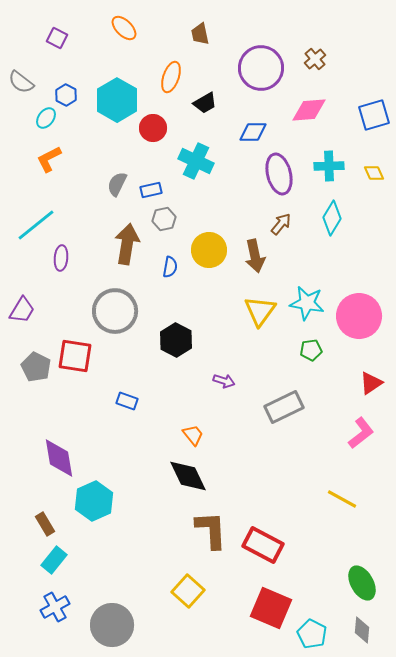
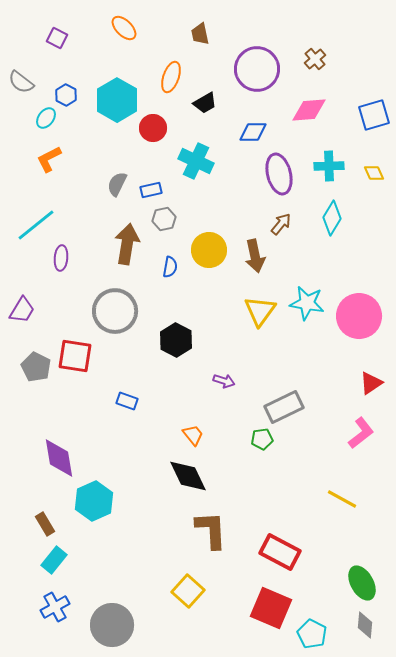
purple circle at (261, 68): moved 4 px left, 1 px down
green pentagon at (311, 350): moved 49 px left, 89 px down
red rectangle at (263, 545): moved 17 px right, 7 px down
gray diamond at (362, 630): moved 3 px right, 5 px up
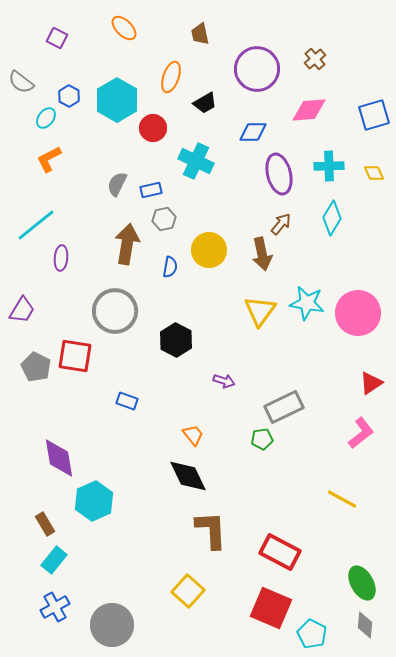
blue hexagon at (66, 95): moved 3 px right, 1 px down
brown arrow at (255, 256): moved 7 px right, 2 px up
pink circle at (359, 316): moved 1 px left, 3 px up
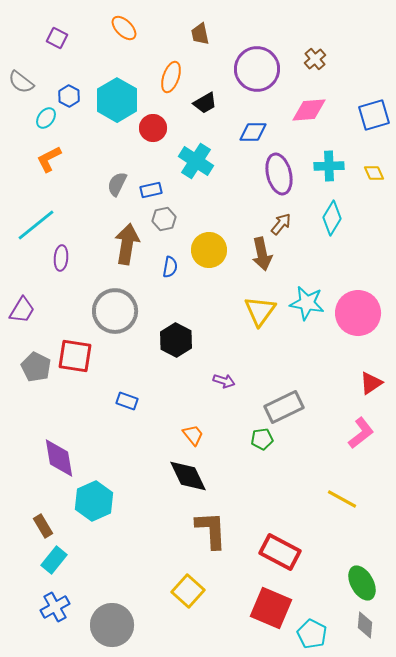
cyan cross at (196, 161): rotated 8 degrees clockwise
brown rectangle at (45, 524): moved 2 px left, 2 px down
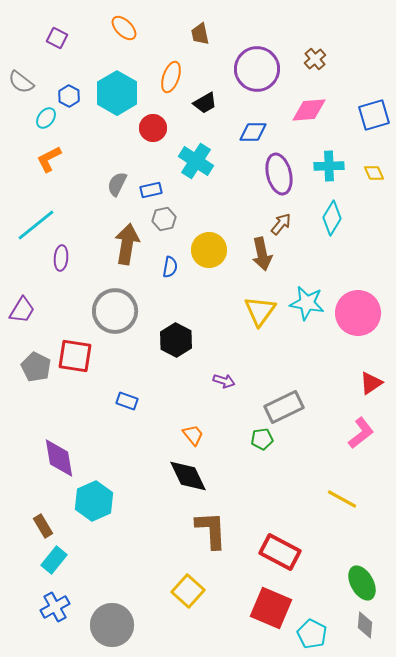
cyan hexagon at (117, 100): moved 7 px up
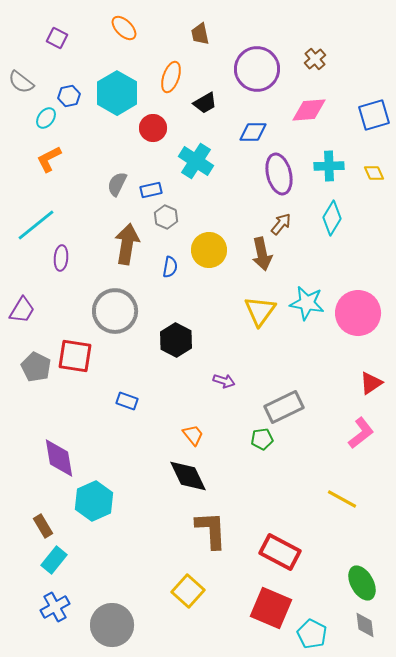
blue hexagon at (69, 96): rotated 20 degrees clockwise
gray hexagon at (164, 219): moved 2 px right, 2 px up; rotated 25 degrees counterclockwise
gray diamond at (365, 625): rotated 12 degrees counterclockwise
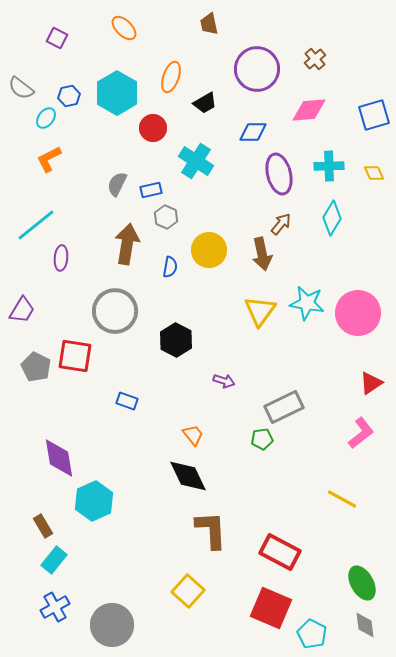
brown trapezoid at (200, 34): moved 9 px right, 10 px up
gray semicircle at (21, 82): moved 6 px down
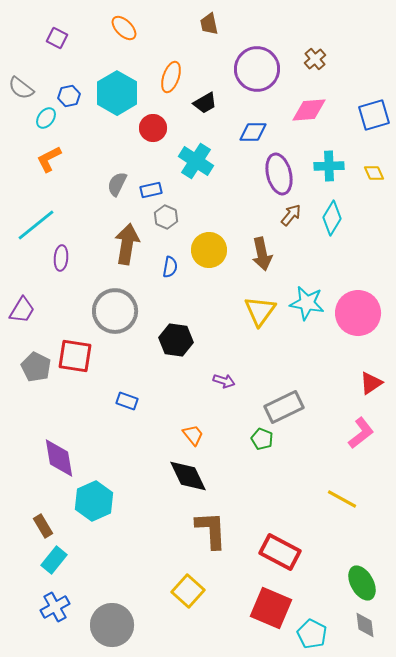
brown arrow at (281, 224): moved 10 px right, 9 px up
black hexagon at (176, 340): rotated 20 degrees counterclockwise
green pentagon at (262, 439): rotated 30 degrees clockwise
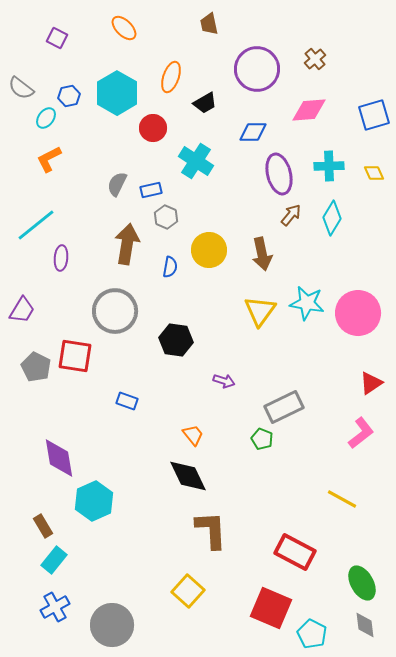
red rectangle at (280, 552): moved 15 px right
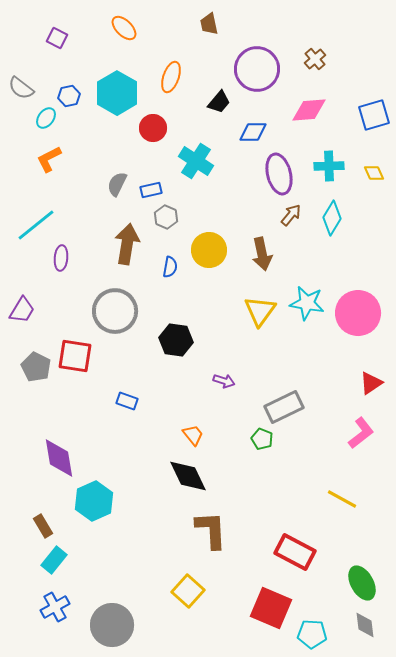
black trapezoid at (205, 103): moved 14 px right, 1 px up; rotated 20 degrees counterclockwise
cyan pentagon at (312, 634): rotated 24 degrees counterclockwise
